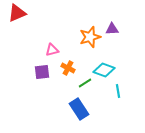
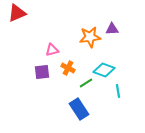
orange star: rotated 10 degrees clockwise
green line: moved 1 px right
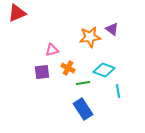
purple triangle: rotated 40 degrees clockwise
green line: moved 3 px left; rotated 24 degrees clockwise
blue rectangle: moved 4 px right
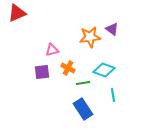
cyan line: moved 5 px left, 4 px down
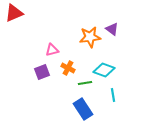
red triangle: moved 3 px left
purple square: rotated 14 degrees counterclockwise
green line: moved 2 px right
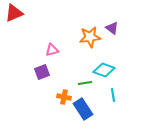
purple triangle: moved 1 px up
orange cross: moved 4 px left, 29 px down; rotated 16 degrees counterclockwise
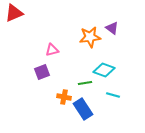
cyan line: rotated 64 degrees counterclockwise
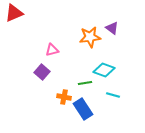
purple square: rotated 28 degrees counterclockwise
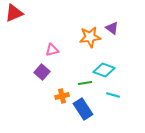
orange cross: moved 2 px left, 1 px up; rotated 24 degrees counterclockwise
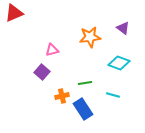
purple triangle: moved 11 px right
cyan diamond: moved 15 px right, 7 px up
